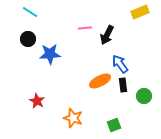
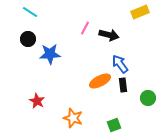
pink line: rotated 56 degrees counterclockwise
black arrow: moved 2 px right; rotated 102 degrees counterclockwise
green circle: moved 4 px right, 2 px down
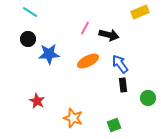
blue star: moved 1 px left
orange ellipse: moved 12 px left, 20 px up
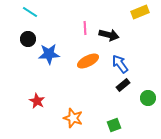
pink line: rotated 32 degrees counterclockwise
black rectangle: rotated 56 degrees clockwise
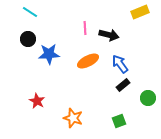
green square: moved 5 px right, 4 px up
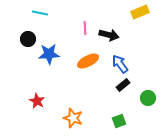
cyan line: moved 10 px right, 1 px down; rotated 21 degrees counterclockwise
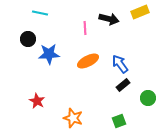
black arrow: moved 16 px up
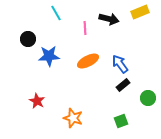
cyan line: moved 16 px right; rotated 49 degrees clockwise
blue star: moved 2 px down
green square: moved 2 px right
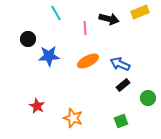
blue arrow: rotated 30 degrees counterclockwise
red star: moved 5 px down
